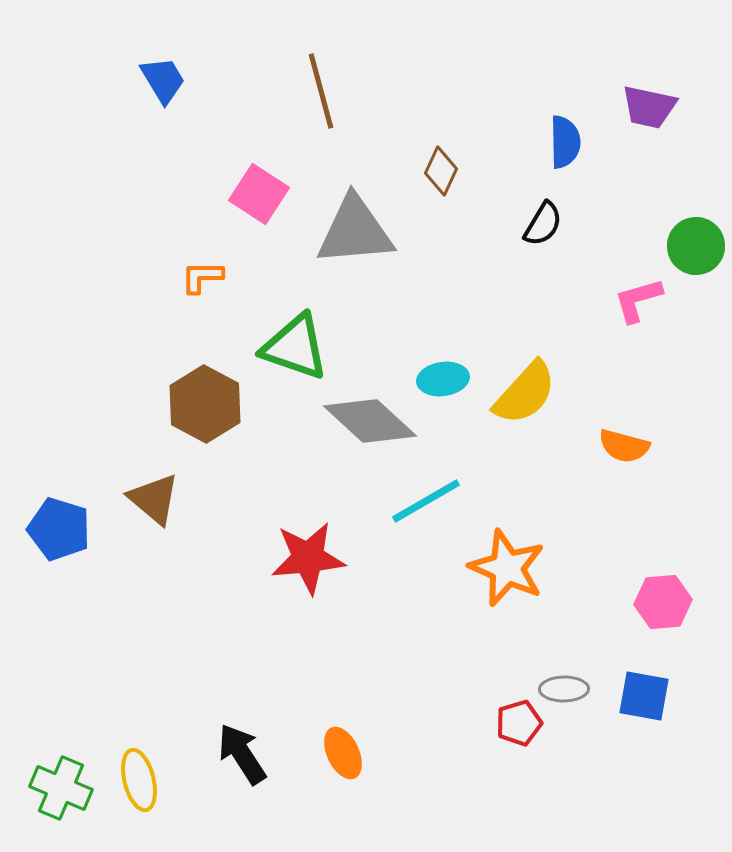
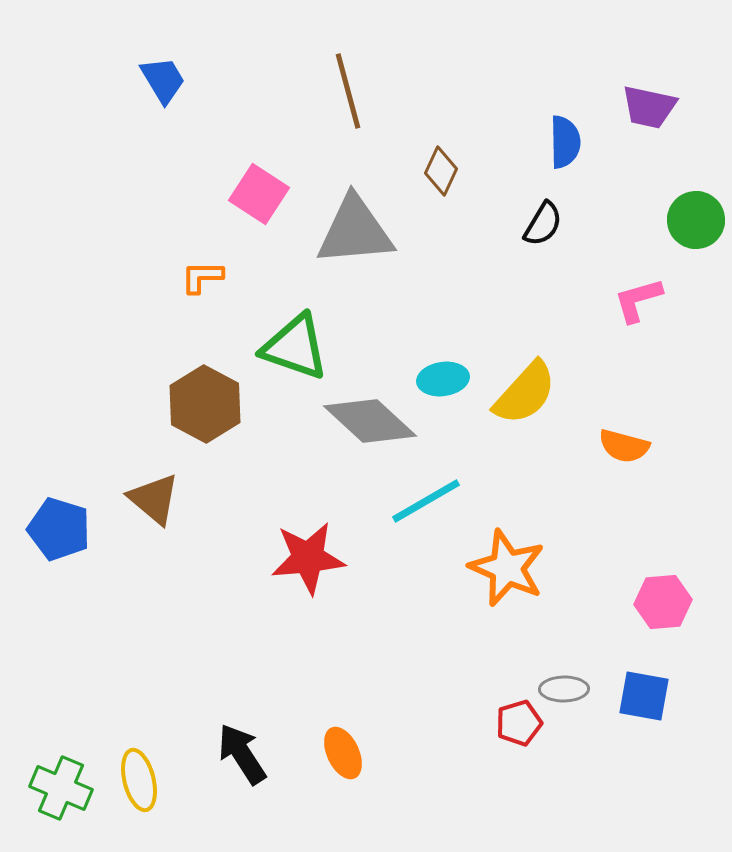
brown line: moved 27 px right
green circle: moved 26 px up
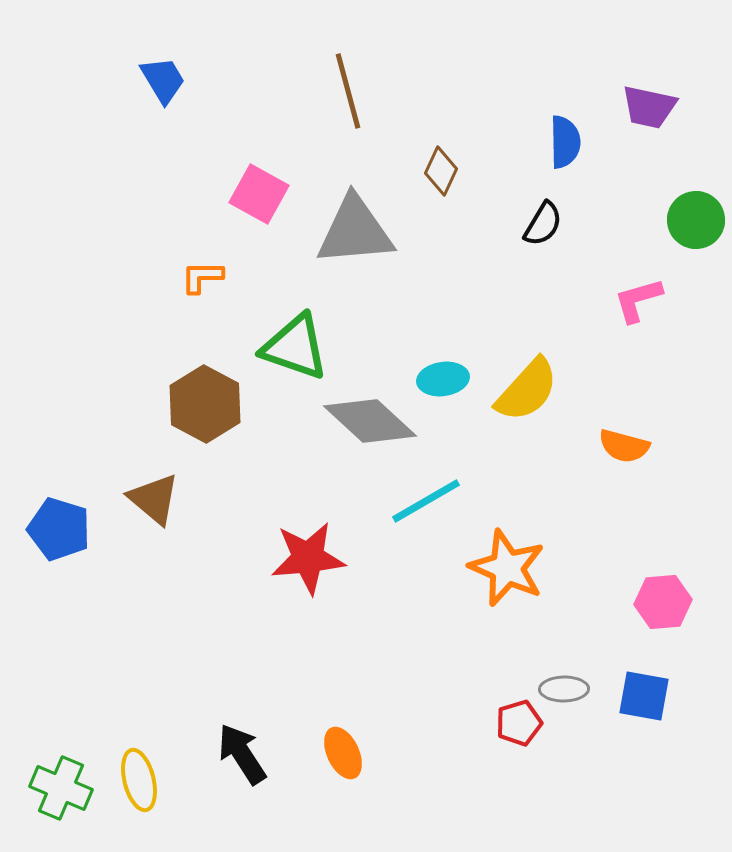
pink square: rotated 4 degrees counterclockwise
yellow semicircle: moved 2 px right, 3 px up
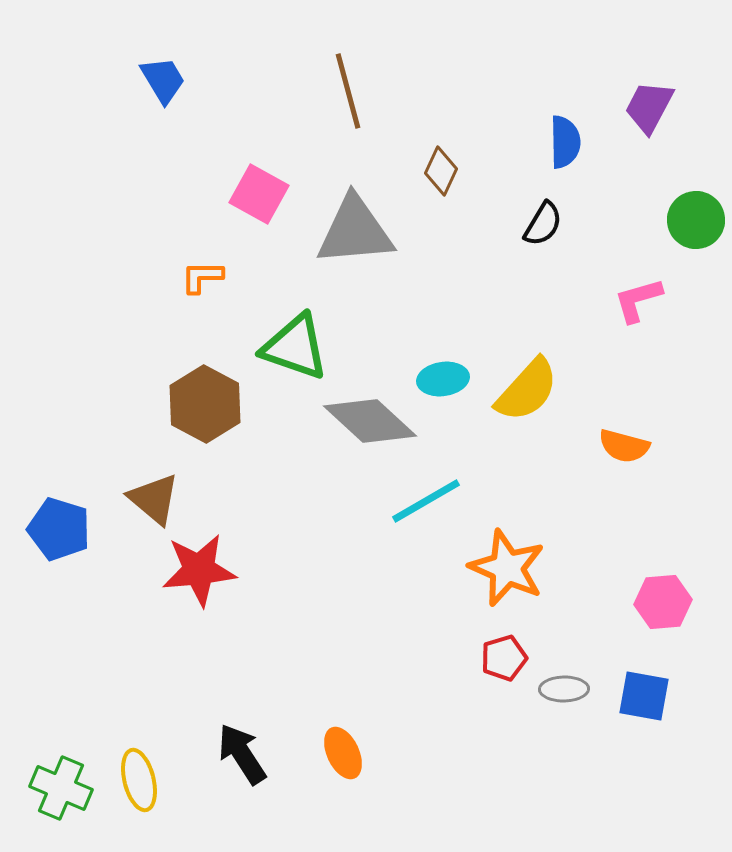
purple trapezoid: rotated 106 degrees clockwise
red star: moved 109 px left, 12 px down
red pentagon: moved 15 px left, 65 px up
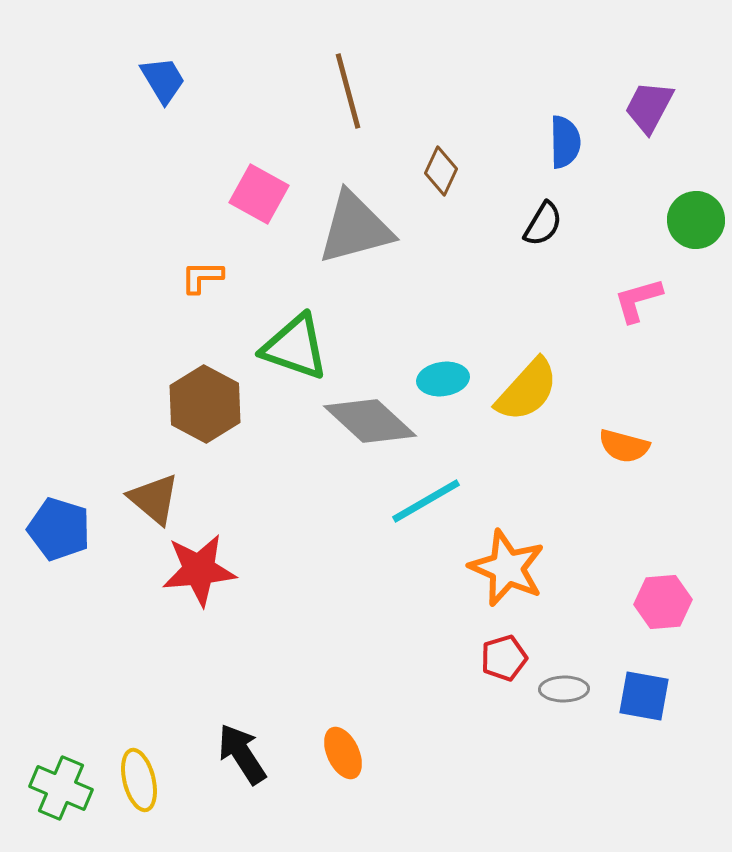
gray triangle: moved 3 px up; rotated 10 degrees counterclockwise
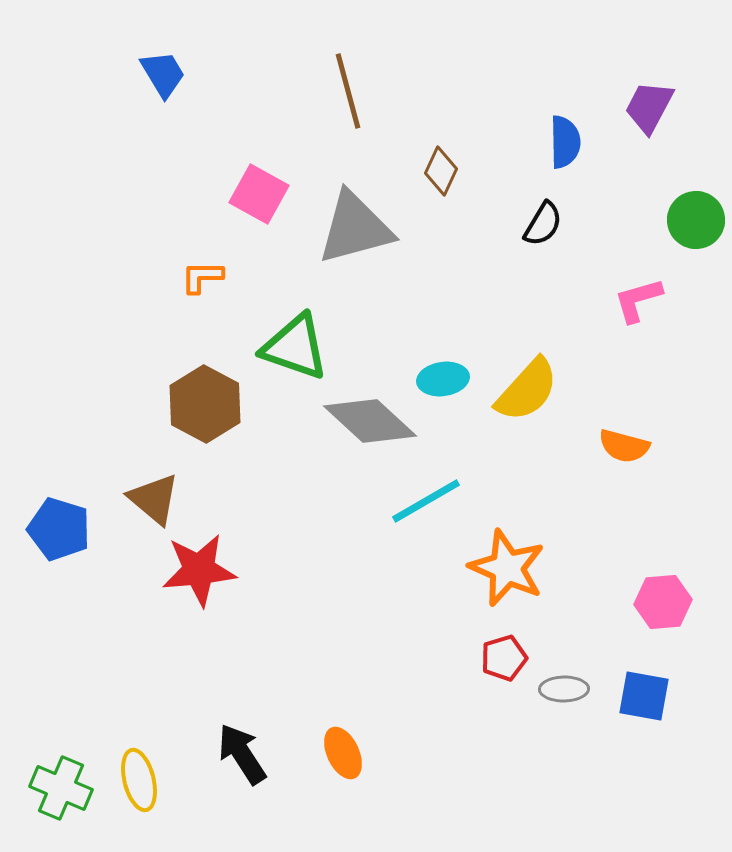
blue trapezoid: moved 6 px up
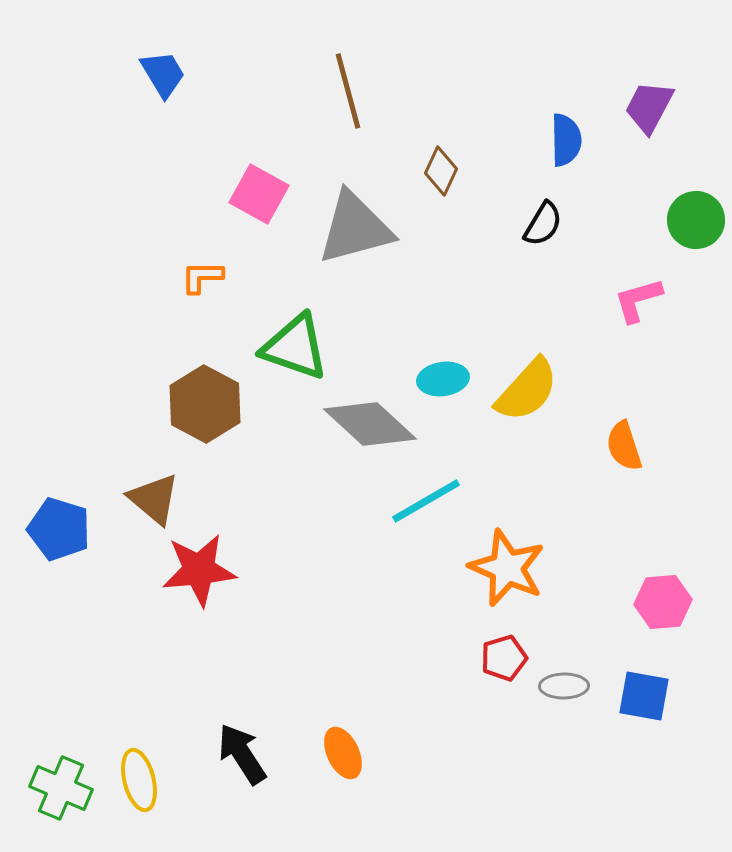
blue semicircle: moved 1 px right, 2 px up
gray diamond: moved 3 px down
orange semicircle: rotated 57 degrees clockwise
gray ellipse: moved 3 px up
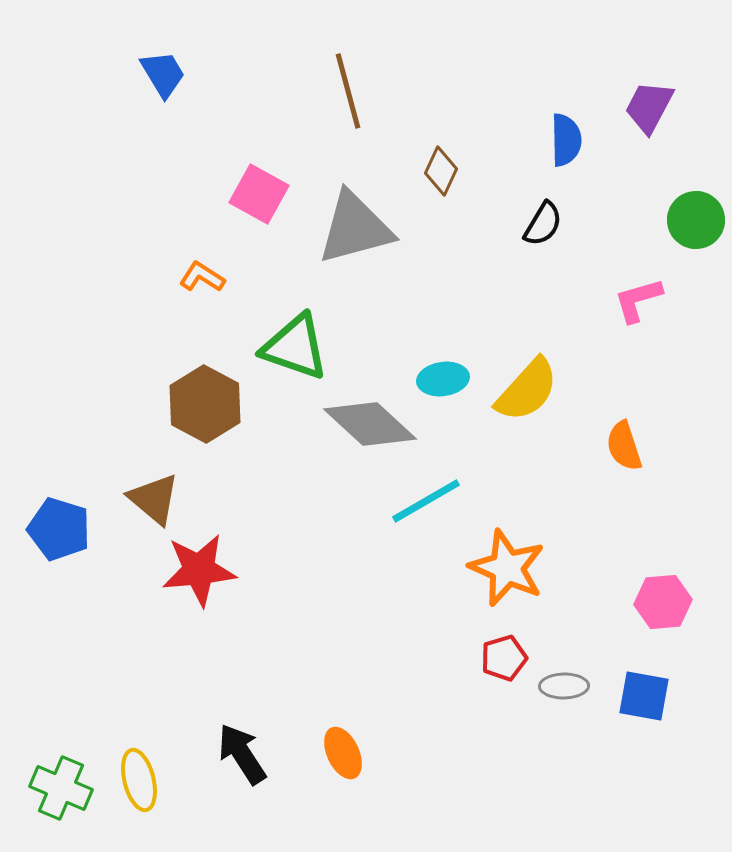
orange L-shape: rotated 33 degrees clockwise
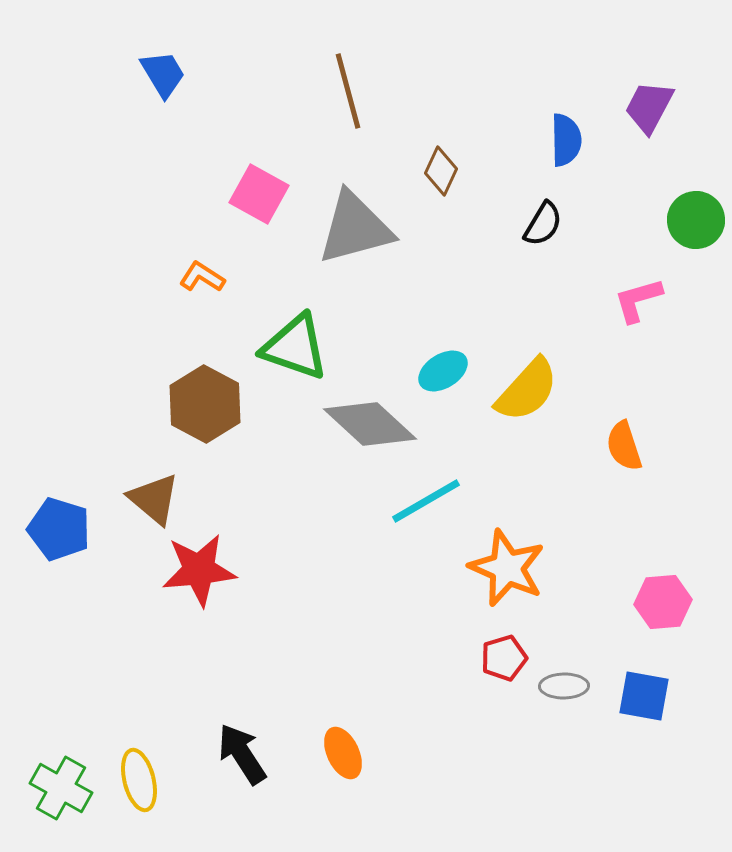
cyan ellipse: moved 8 px up; rotated 24 degrees counterclockwise
green cross: rotated 6 degrees clockwise
